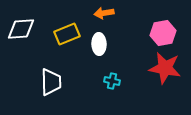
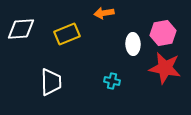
white ellipse: moved 34 px right
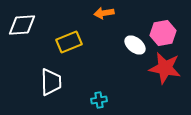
white diamond: moved 1 px right, 4 px up
yellow rectangle: moved 2 px right, 8 px down
white ellipse: moved 2 px right, 1 px down; rotated 50 degrees counterclockwise
cyan cross: moved 13 px left, 19 px down; rotated 21 degrees counterclockwise
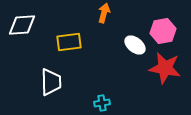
orange arrow: rotated 114 degrees clockwise
pink hexagon: moved 2 px up
yellow rectangle: rotated 15 degrees clockwise
cyan cross: moved 3 px right, 3 px down
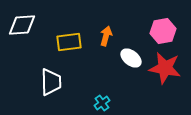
orange arrow: moved 2 px right, 23 px down
white ellipse: moved 4 px left, 13 px down
cyan cross: rotated 28 degrees counterclockwise
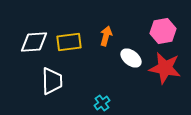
white diamond: moved 12 px right, 17 px down
white trapezoid: moved 1 px right, 1 px up
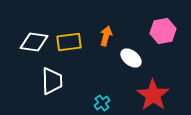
white diamond: rotated 12 degrees clockwise
red star: moved 12 px left, 27 px down; rotated 24 degrees clockwise
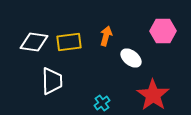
pink hexagon: rotated 10 degrees clockwise
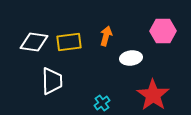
white ellipse: rotated 45 degrees counterclockwise
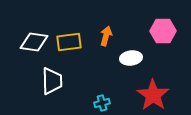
cyan cross: rotated 21 degrees clockwise
